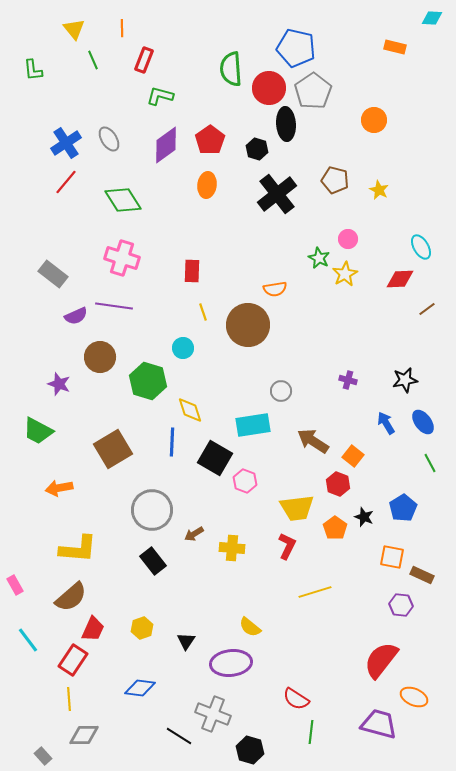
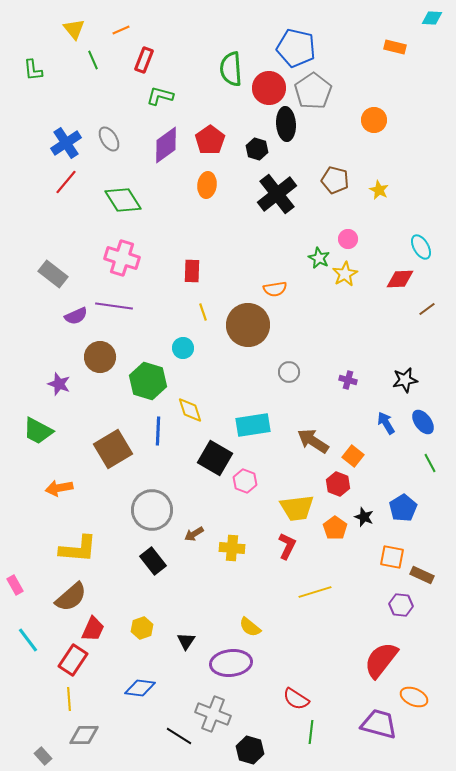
orange line at (122, 28): moved 1 px left, 2 px down; rotated 66 degrees clockwise
gray circle at (281, 391): moved 8 px right, 19 px up
blue line at (172, 442): moved 14 px left, 11 px up
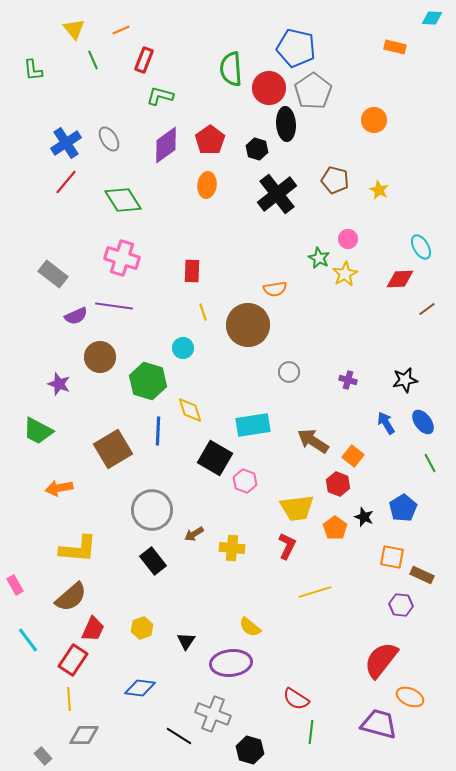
orange ellipse at (414, 697): moved 4 px left
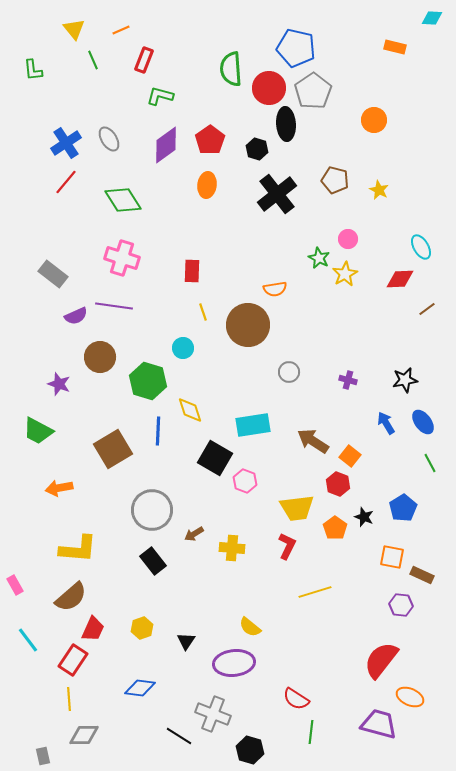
orange square at (353, 456): moved 3 px left
purple ellipse at (231, 663): moved 3 px right
gray rectangle at (43, 756): rotated 30 degrees clockwise
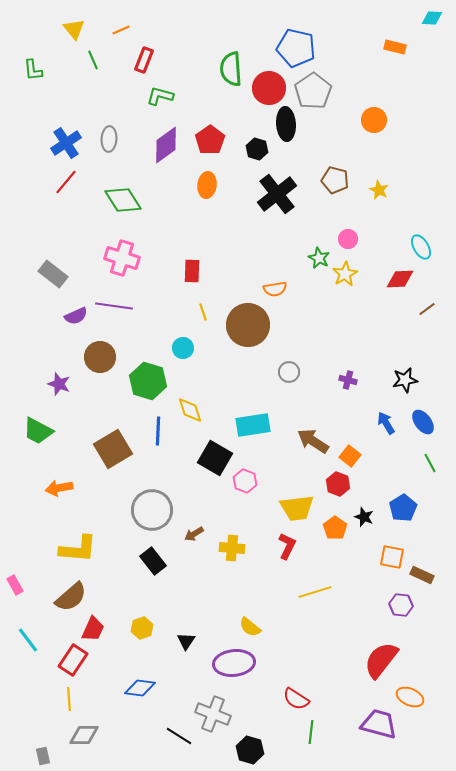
gray ellipse at (109, 139): rotated 35 degrees clockwise
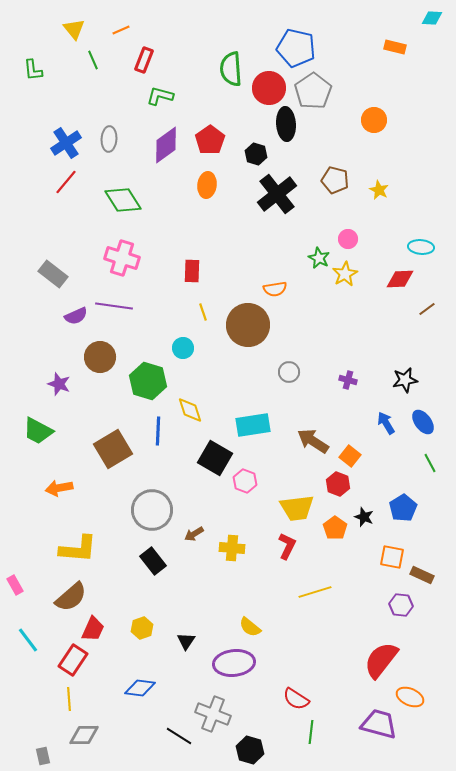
black hexagon at (257, 149): moved 1 px left, 5 px down
cyan ellipse at (421, 247): rotated 55 degrees counterclockwise
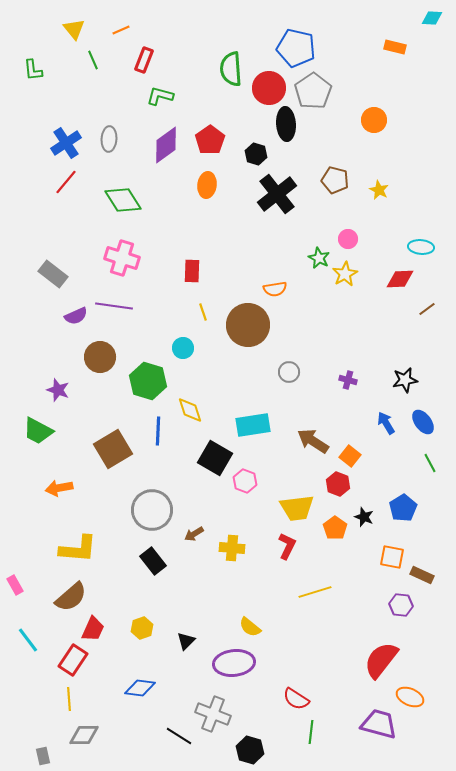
purple star at (59, 384): moved 1 px left, 6 px down
black triangle at (186, 641): rotated 12 degrees clockwise
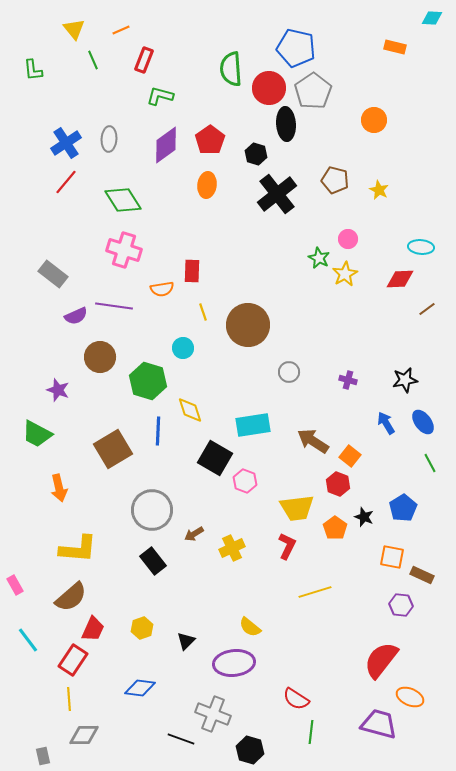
pink cross at (122, 258): moved 2 px right, 8 px up
orange semicircle at (275, 289): moved 113 px left
green trapezoid at (38, 431): moved 1 px left, 3 px down
orange arrow at (59, 488): rotated 92 degrees counterclockwise
yellow cross at (232, 548): rotated 30 degrees counterclockwise
black line at (179, 736): moved 2 px right, 3 px down; rotated 12 degrees counterclockwise
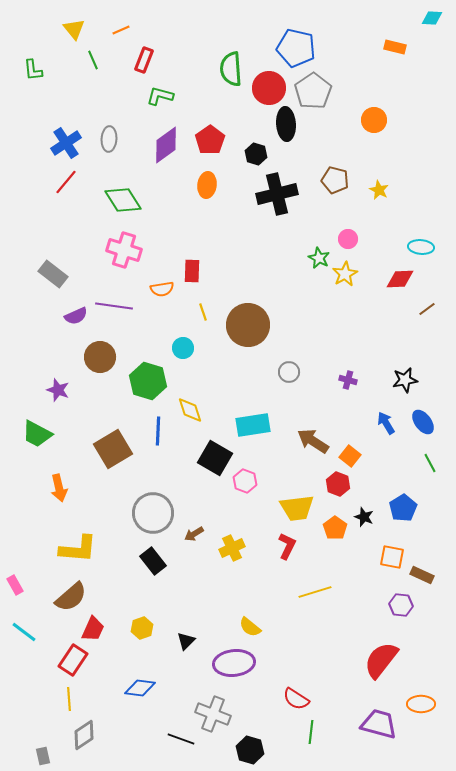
black cross at (277, 194): rotated 24 degrees clockwise
gray circle at (152, 510): moved 1 px right, 3 px down
cyan line at (28, 640): moved 4 px left, 8 px up; rotated 16 degrees counterclockwise
orange ellipse at (410, 697): moved 11 px right, 7 px down; rotated 24 degrees counterclockwise
gray diamond at (84, 735): rotated 32 degrees counterclockwise
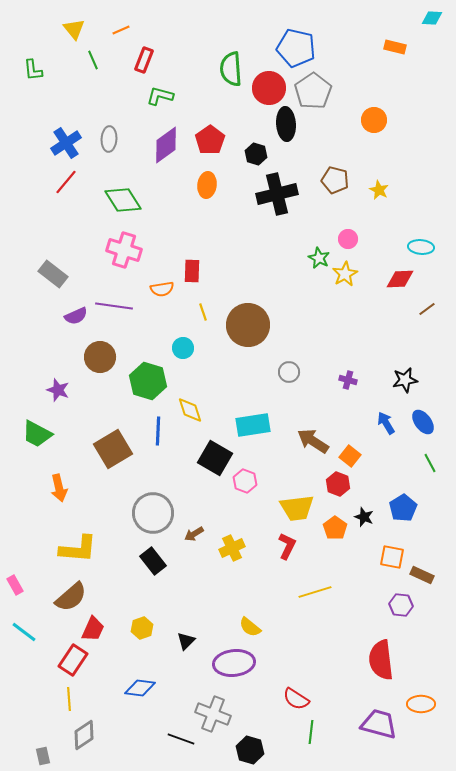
red semicircle at (381, 660): rotated 45 degrees counterclockwise
